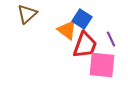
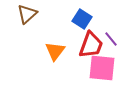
orange triangle: moved 12 px left, 21 px down; rotated 30 degrees clockwise
purple line: rotated 14 degrees counterclockwise
red trapezoid: moved 6 px right
pink square: moved 3 px down
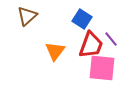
brown triangle: moved 2 px down
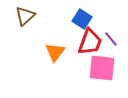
brown triangle: moved 2 px left
red trapezoid: moved 1 px left, 3 px up
orange triangle: moved 1 px down
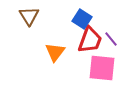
brown triangle: moved 4 px right; rotated 20 degrees counterclockwise
red trapezoid: moved 2 px up
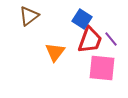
brown triangle: rotated 25 degrees clockwise
